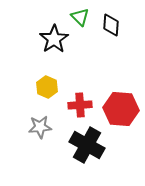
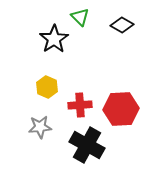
black diamond: moved 11 px right; rotated 65 degrees counterclockwise
red hexagon: rotated 8 degrees counterclockwise
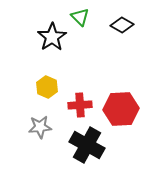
black star: moved 2 px left, 2 px up
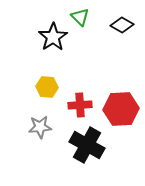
black star: moved 1 px right
yellow hexagon: rotated 20 degrees counterclockwise
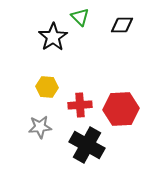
black diamond: rotated 30 degrees counterclockwise
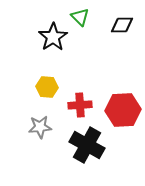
red hexagon: moved 2 px right, 1 px down
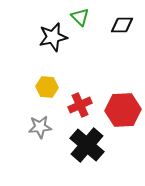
black star: rotated 20 degrees clockwise
red cross: rotated 20 degrees counterclockwise
black cross: rotated 12 degrees clockwise
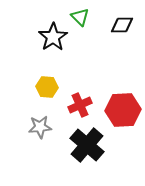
black star: rotated 20 degrees counterclockwise
